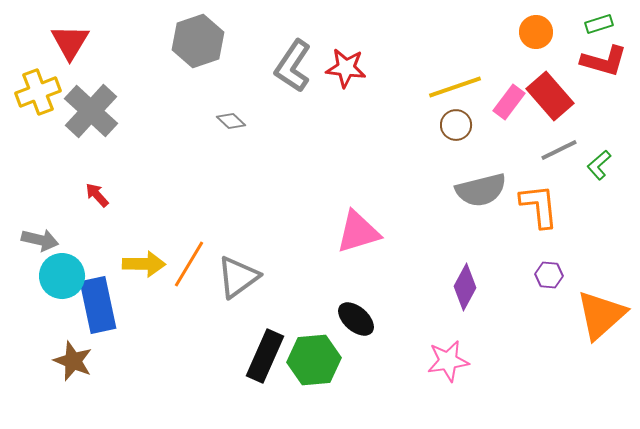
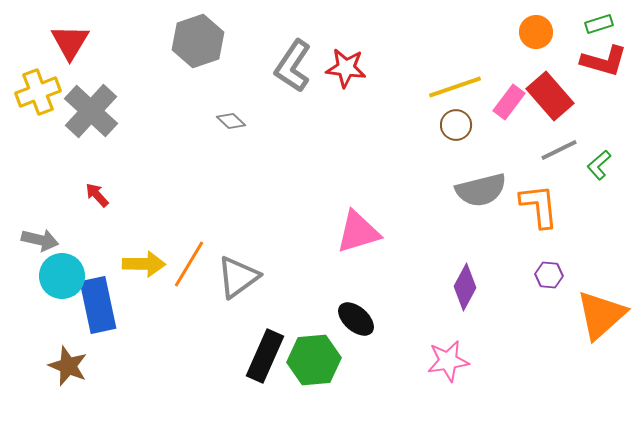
brown star: moved 5 px left, 5 px down
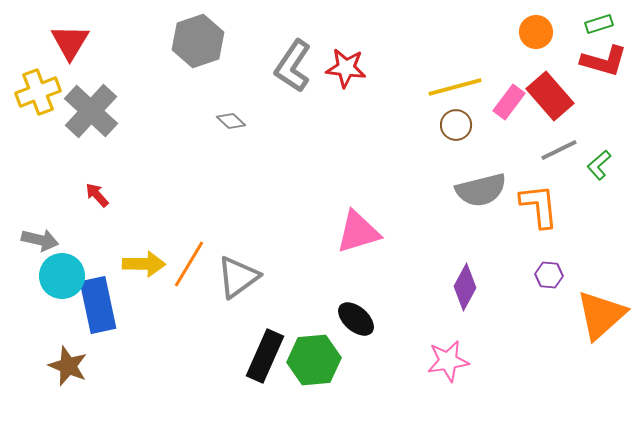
yellow line: rotated 4 degrees clockwise
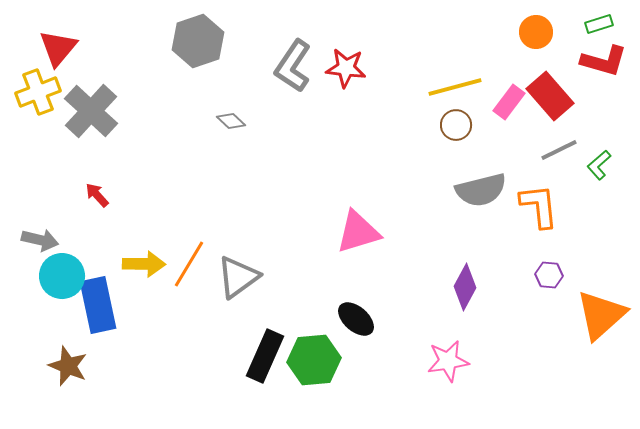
red triangle: moved 12 px left, 6 px down; rotated 9 degrees clockwise
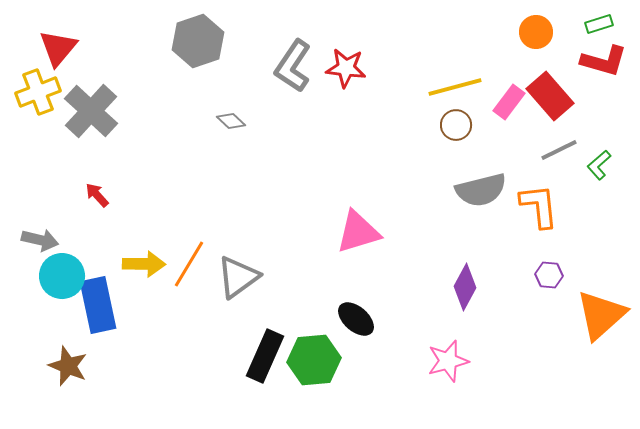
pink star: rotated 6 degrees counterclockwise
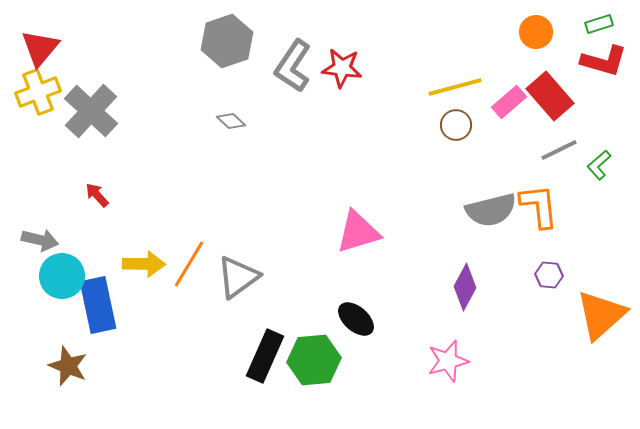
gray hexagon: moved 29 px right
red triangle: moved 18 px left
red star: moved 4 px left
pink rectangle: rotated 12 degrees clockwise
gray semicircle: moved 10 px right, 20 px down
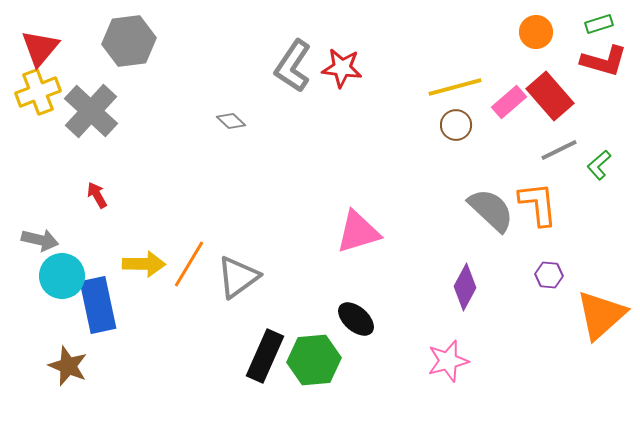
gray hexagon: moved 98 px left; rotated 12 degrees clockwise
red arrow: rotated 12 degrees clockwise
orange L-shape: moved 1 px left, 2 px up
gray semicircle: rotated 123 degrees counterclockwise
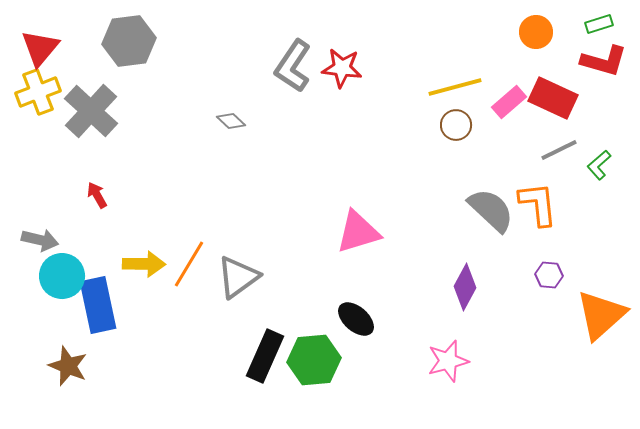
red rectangle: moved 3 px right, 2 px down; rotated 24 degrees counterclockwise
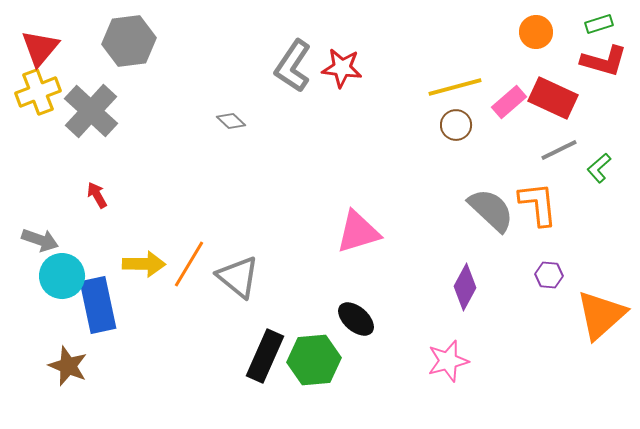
green L-shape: moved 3 px down
gray arrow: rotated 6 degrees clockwise
gray triangle: rotated 45 degrees counterclockwise
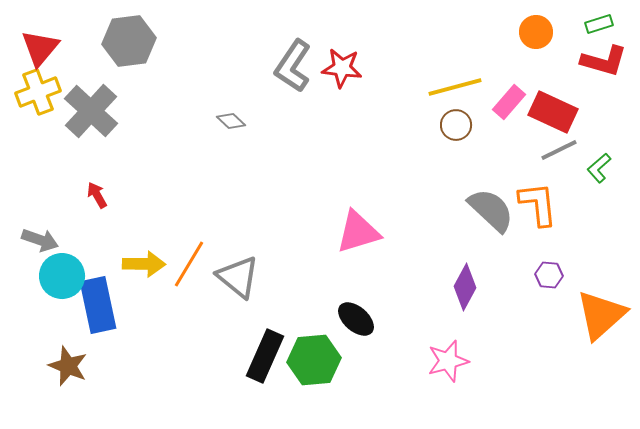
red rectangle: moved 14 px down
pink rectangle: rotated 8 degrees counterclockwise
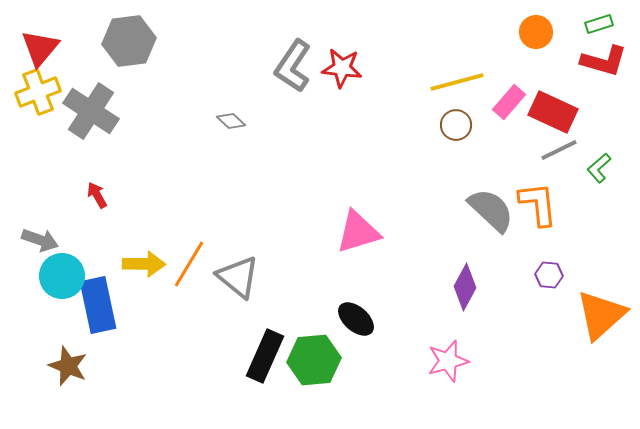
yellow line: moved 2 px right, 5 px up
gray cross: rotated 10 degrees counterclockwise
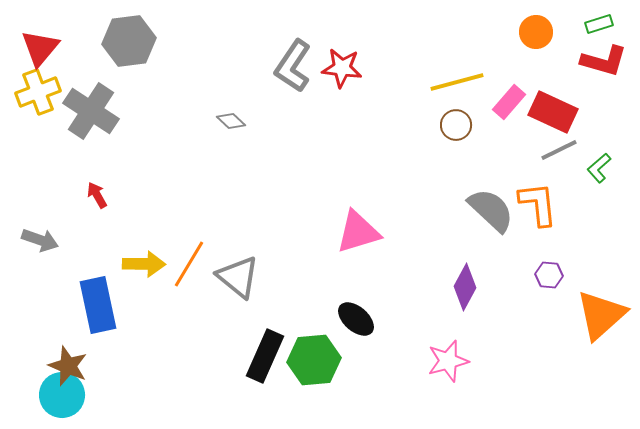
cyan circle: moved 119 px down
